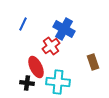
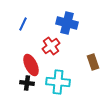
blue cross: moved 3 px right, 6 px up; rotated 15 degrees counterclockwise
red ellipse: moved 5 px left, 2 px up
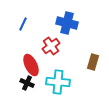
brown rectangle: rotated 35 degrees clockwise
black cross: rotated 16 degrees clockwise
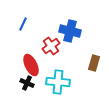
blue cross: moved 3 px right, 8 px down
brown rectangle: moved 1 px right, 1 px down
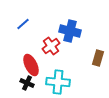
blue line: rotated 24 degrees clockwise
brown rectangle: moved 4 px right, 5 px up
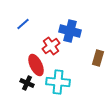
red ellipse: moved 5 px right
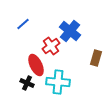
blue cross: rotated 25 degrees clockwise
brown rectangle: moved 2 px left
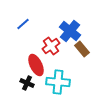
brown rectangle: moved 14 px left, 9 px up; rotated 56 degrees counterclockwise
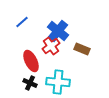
blue line: moved 1 px left, 2 px up
blue cross: moved 12 px left
brown rectangle: rotated 28 degrees counterclockwise
red ellipse: moved 5 px left, 4 px up
black cross: moved 3 px right
